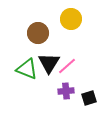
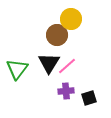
brown circle: moved 19 px right, 2 px down
green triangle: moved 10 px left; rotated 45 degrees clockwise
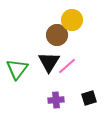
yellow circle: moved 1 px right, 1 px down
black triangle: moved 1 px up
purple cross: moved 10 px left, 9 px down
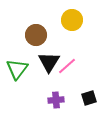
brown circle: moved 21 px left
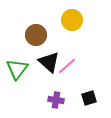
black triangle: rotated 20 degrees counterclockwise
purple cross: rotated 14 degrees clockwise
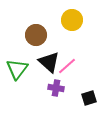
purple cross: moved 12 px up
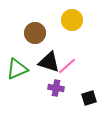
brown circle: moved 1 px left, 2 px up
black triangle: rotated 25 degrees counterclockwise
green triangle: rotated 30 degrees clockwise
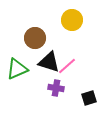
brown circle: moved 5 px down
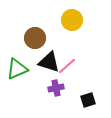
purple cross: rotated 21 degrees counterclockwise
black square: moved 1 px left, 2 px down
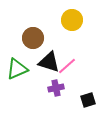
brown circle: moved 2 px left
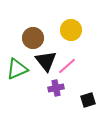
yellow circle: moved 1 px left, 10 px down
black triangle: moved 3 px left, 1 px up; rotated 35 degrees clockwise
